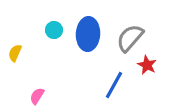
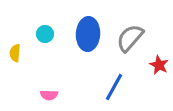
cyan circle: moved 9 px left, 4 px down
yellow semicircle: rotated 18 degrees counterclockwise
red star: moved 12 px right
blue line: moved 2 px down
pink semicircle: moved 12 px right, 1 px up; rotated 120 degrees counterclockwise
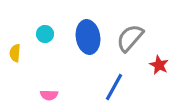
blue ellipse: moved 3 px down; rotated 12 degrees counterclockwise
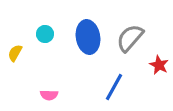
yellow semicircle: rotated 24 degrees clockwise
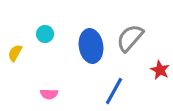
blue ellipse: moved 3 px right, 9 px down
red star: moved 1 px right, 5 px down
blue line: moved 4 px down
pink semicircle: moved 1 px up
